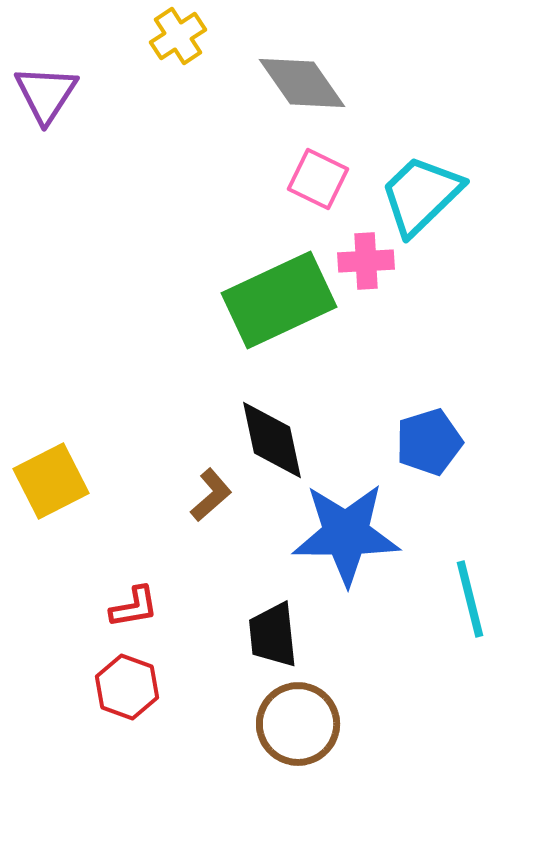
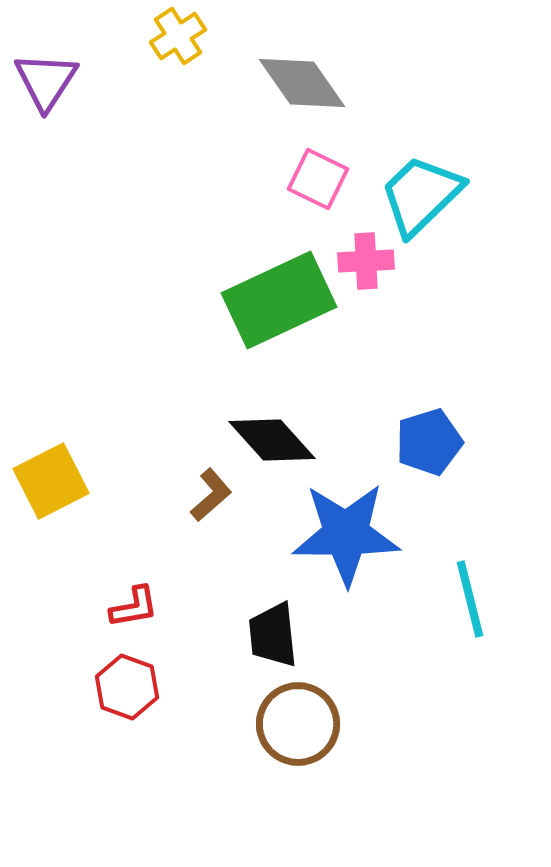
purple triangle: moved 13 px up
black diamond: rotated 30 degrees counterclockwise
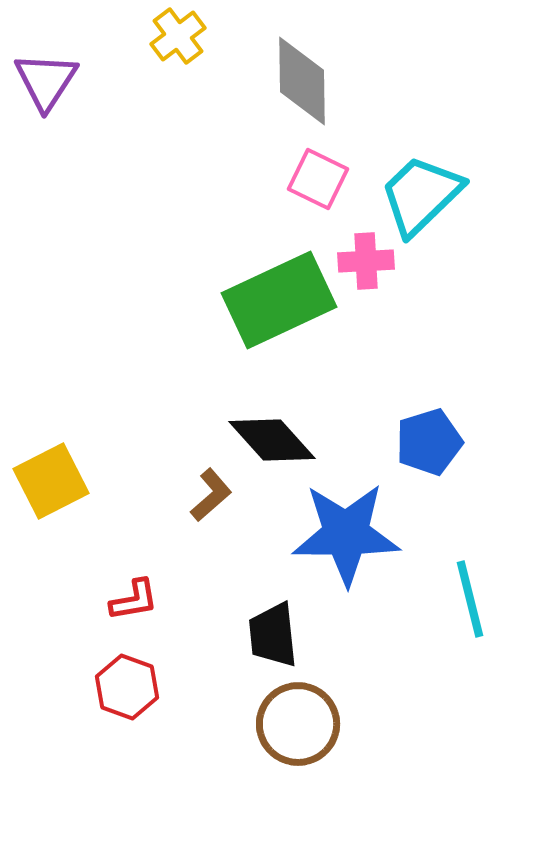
yellow cross: rotated 4 degrees counterclockwise
gray diamond: moved 2 px up; rotated 34 degrees clockwise
red L-shape: moved 7 px up
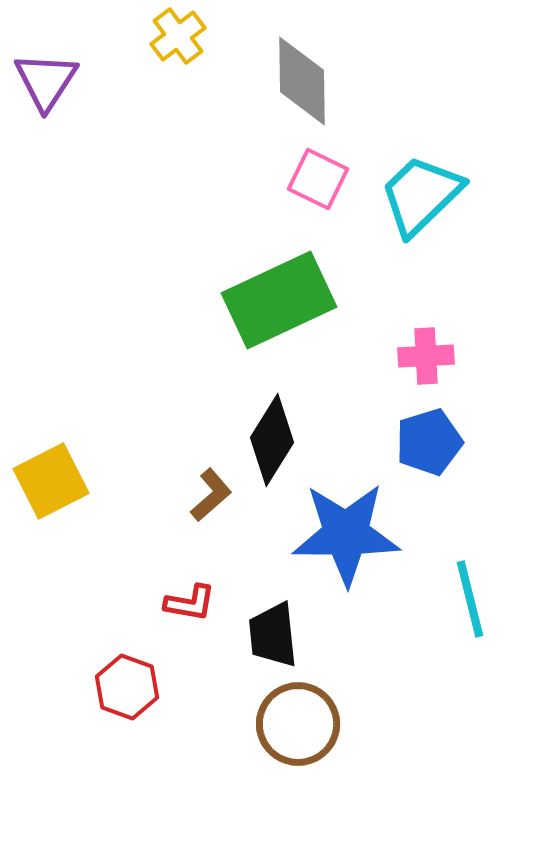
pink cross: moved 60 px right, 95 px down
black diamond: rotated 74 degrees clockwise
red L-shape: moved 56 px right, 3 px down; rotated 20 degrees clockwise
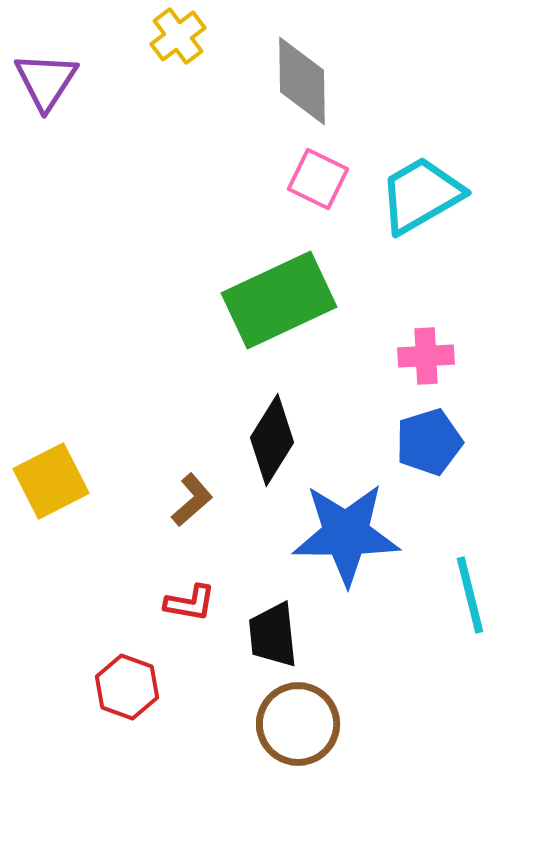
cyan trapezoid: rotated 14 degrees clockwise
brown L-shape: moved 19 px left, 5 px down
cyan line: moved 4 px up
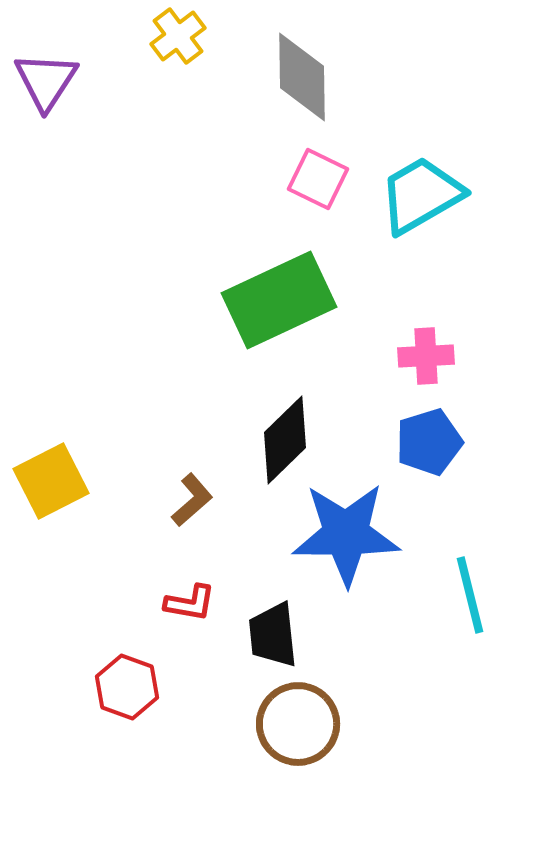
gray diamond: moved 4 px up
black diamond: moved 13 px right; rotated 14 degrees clockwise
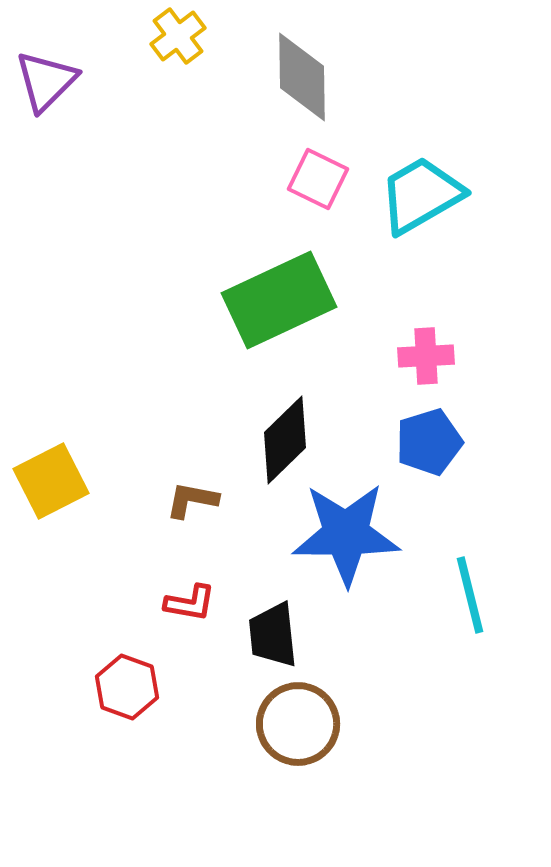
purple triangle: rotated 12 degrees clockwise
brown L-shape: rotated 128 degrees counterclockwise
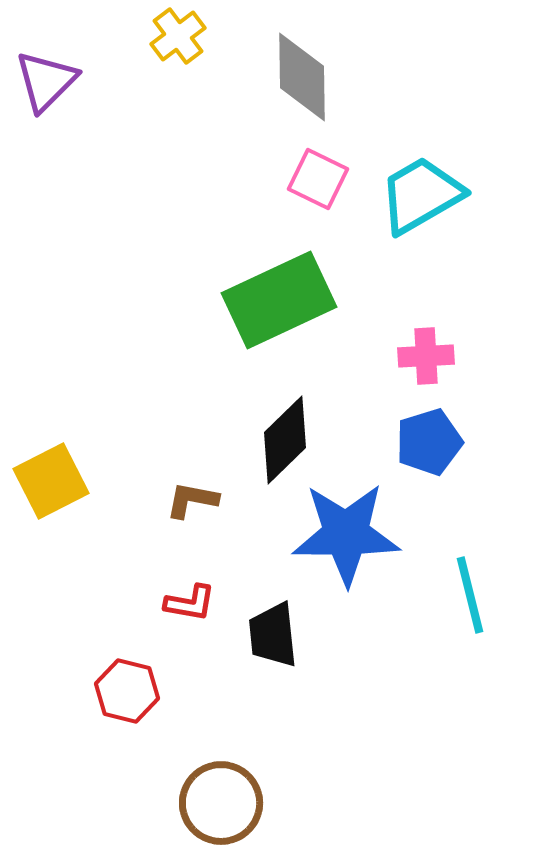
red hexagon: moved 4 px down; rotated 6 degrees counterclockwise
brown circle: moved 77 px left, 79 px down
